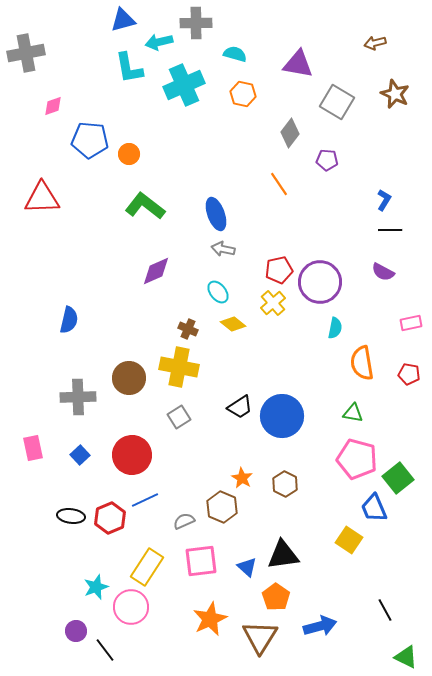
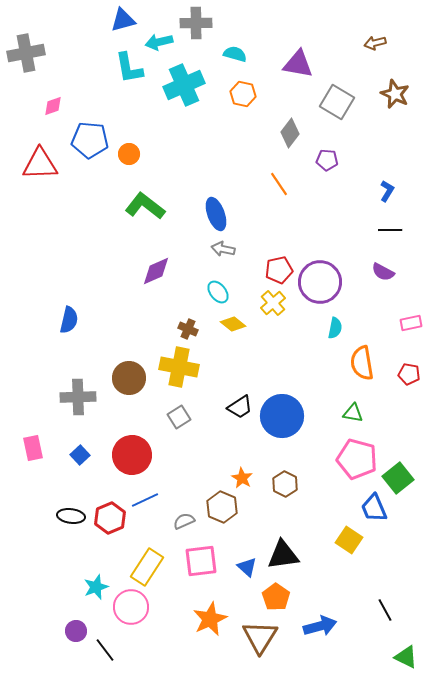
red triangle at (42, 198): moved 2 px left, 34 px up
blue L-shape at (384, 200): moved 3 px right, 9 px up
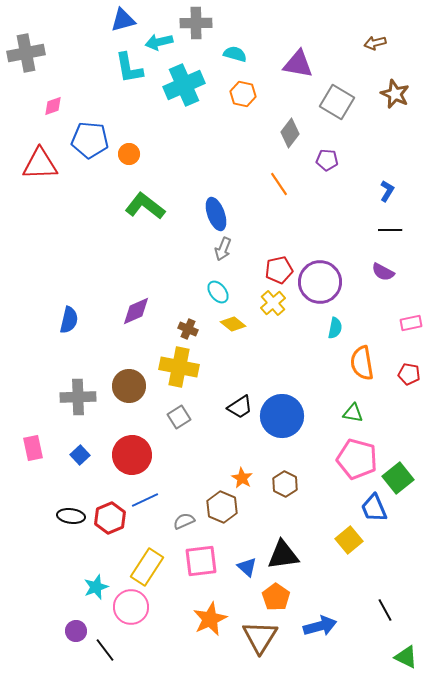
gray arrow at (223, 249): rotated 80 degrees counterclockwise
purple diamond at (156, 271): moved 20 px left, 40 px down
brown circle at (129, 378): moved 8 px down
yellow square at (349, 540): rotated 16 degrees clockwise
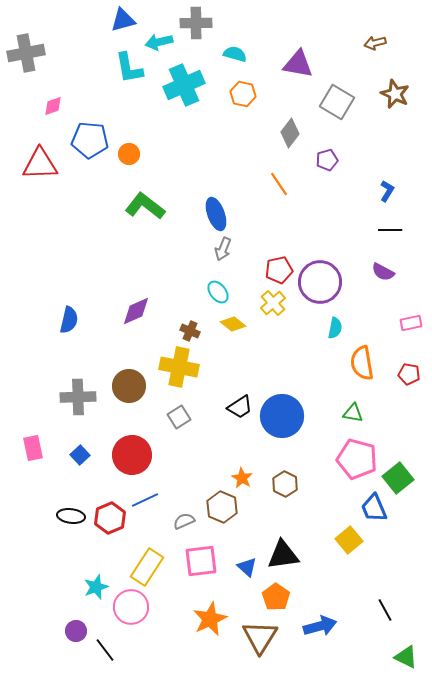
purple pentagon at (327, 160): rotated 20 degrees counterclockwise
brown cross at (188, 329): moved 2 px right, 2 px down
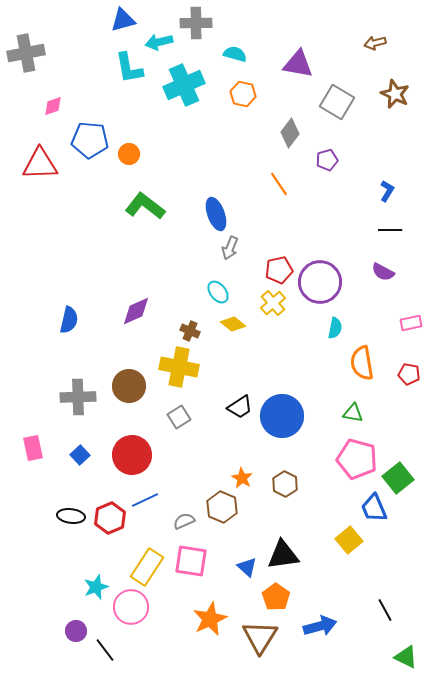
gray arrow at (223, 249): moved 7 px right, 1 px up
pink square at (201, 561): moved 10 px left; rotated 16 degrees clockwise
